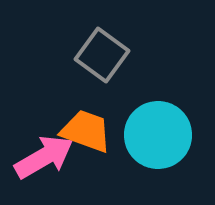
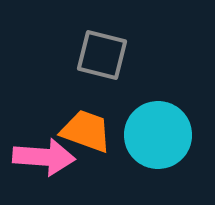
gray square: rotated 22 degrees counterclockwise
pink arrow: rotated 34 degrees clockwise
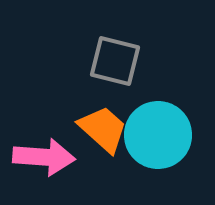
gray square: moved 13 px right, 6 px down
orange trapezoid: moved 17 px right, 2 px up; rotated 22 degrees clockwise
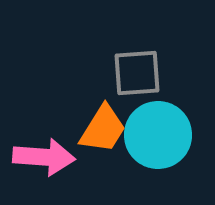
gray square: moved 22 px right, 12 px down; rotated 18 degrees counterclockwise
orange trapezoid: rotated 80 degrees clockwise
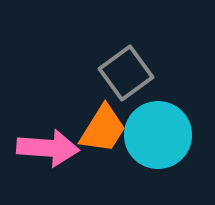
gray square: moved 11 px left; rotated 32 degrees counterclockwise
pink arrow: moved 4 px right, 9 px up
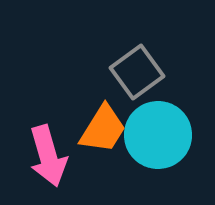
gray square: moved 11 px right, 1 px up
pink arrow: moved 8 px down; rotated 70 degrees clockwise
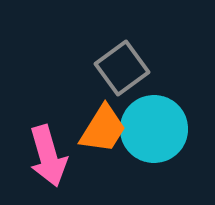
gray square: moved 15 px left, 4 px up
cyan circle: moved 4 px left, 6 px up
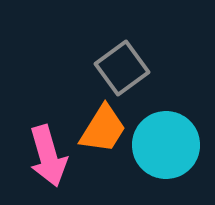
cyan circle: moved 12 px right, 16 px down
